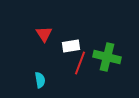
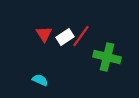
white rectangle: moved 6 px left, 9 px up; rotated 24 degrees counterclockwise
red line: moved 1 px right, 27 px up; rotated 15 degrees clockwise
cyan semicircle: rotated 56 degrees counterclockwise
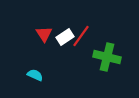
cyan semicircle: moved 5 px left, 5 px up
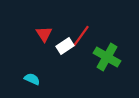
white rectangle: moved 9 px down
green cross: rotated 16 degrees clockwise
cyan semicircle: moved 3 px left, 4 px down
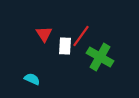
white rectangle: rotated 54 degrees counterclockwise
green cross: moved 7 px left
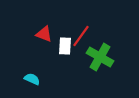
red triangle: rotated 36 degrees counterclockwise
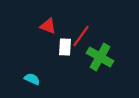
red triangle: moved 4 px right, 8 px up
white rectangle: moved 1 px down
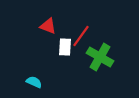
cyan semicircle: moved 2 px right, 3 px down
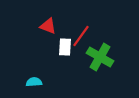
cyan semicircle: rotated 28 degrees counterclockwise
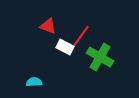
white rectangle: rotated 66 degrees counterclockwise
